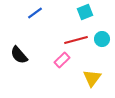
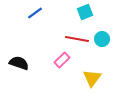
red line: moved 1 px right, 1 px up; rotated 25 degrees clockwise
black semicircle: moved 8 px down; rotated 150 degrees clockwise
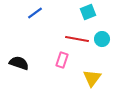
cyan square: moved 3 px right
pink rectangle: rotated 28 degrees counterclockwise
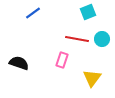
blue line: moved 2 px left
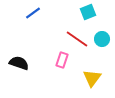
red line: rotated 25 degrees clockwise
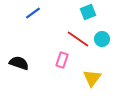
red line: moved 1 px right
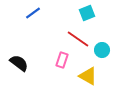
cyan square: moved 1 px left, 1 px down
cyan circle: moved 11 px down
black semicircle: rotated 18 degrees clockwise
yellow triangle: moved 4 px left, 2 px up; rotated 36 degrees counterclockwise
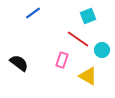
cyan square: moved 1 px right, 3 px down
